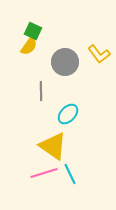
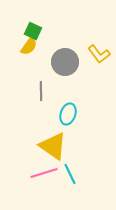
cyan ellipse: rotated 25 degrees counterclockwise
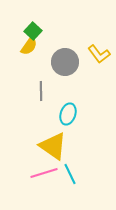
green square: rotated 18 degrees clockwise
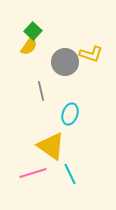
yellow L-shape: moved 8 px left; rotated 35 degrees counterclockwise
gray line: rotated 12 degrees counterclockwise
cyan ellipse: moved 2 px right
yellow triangle: moved 2 px left
pink line: moved 11 px left
